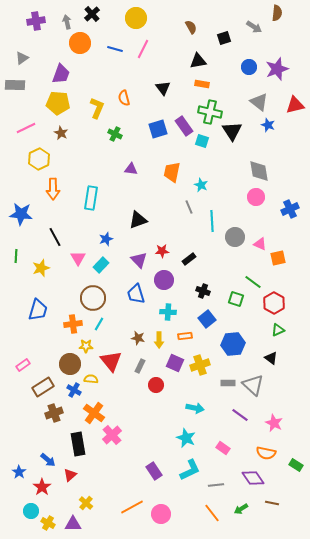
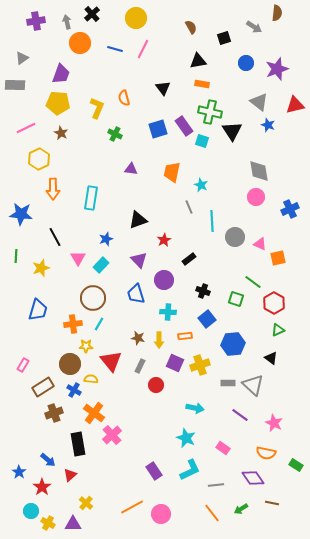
blue circle at (249, 67): moved 3 px left, 4 px up
red star at (162, 251): moved 2 px right, 11 px up; rotated 24 degrees counterclockwise
pink rectangle at (23, 365): rotated 24 degrees counterclockwise
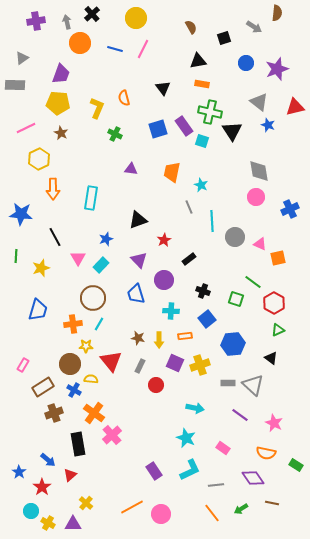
red triangle at (295, 105): moved 2 px down
cyan cross at (168, 312): moved 3 px right, 1 px up
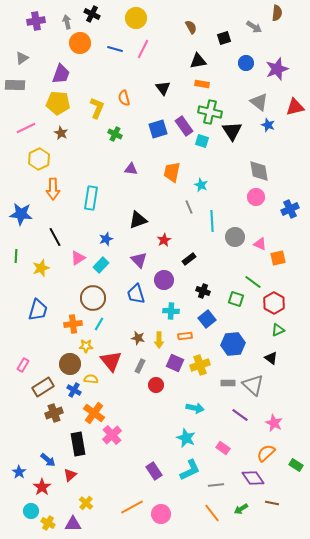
black cross at (92, 14): rotated 21 degrees counterclockwise
pink triangle at (78, 258): rotated 28 degrees clockwise
orange semicircle at (266, 453): rotated 126 degrees clockwise
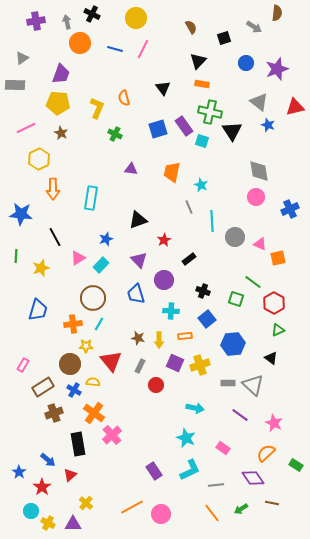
black triangle at (198, 61): rotated 36 degrees counterclockwise
yellow semicircle at (91, 379): moved 2 px right, 3 px down
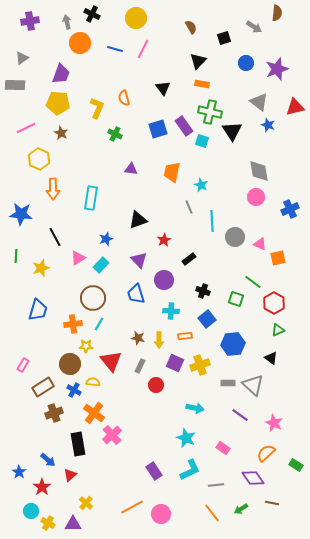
purple cross at (36, 21): moved 6 px left
yellow hexagon at (39, 159): rotated 10 degrees counterclockwise
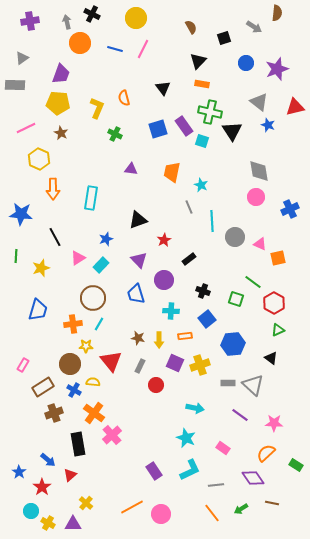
pink star at (274, 423): rotated 24 degrees counterclockwise
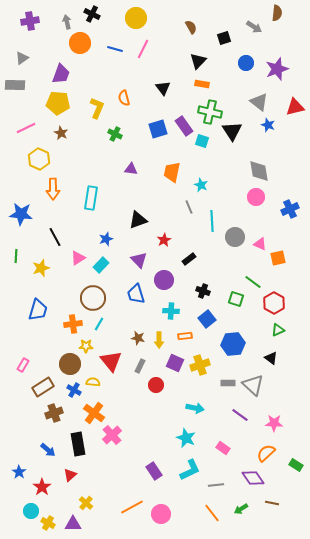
blue arrow at (48, 460): moved 10 px up
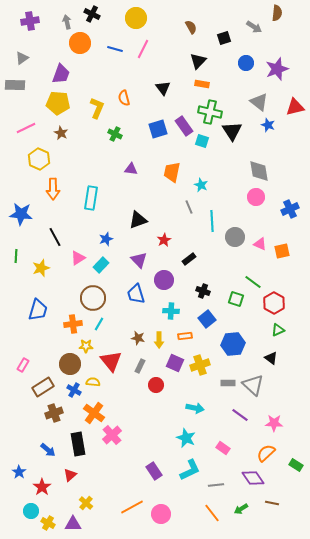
orange square at (278, 258): moved 4 px right, 7 px up
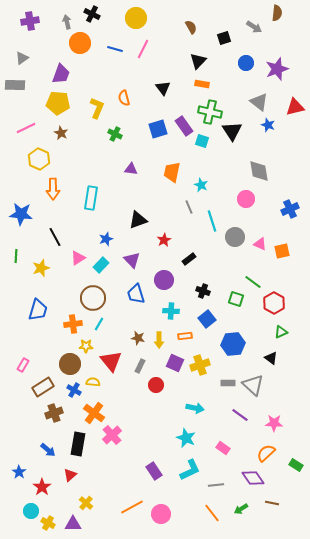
pink circle at (256, 197): moved 10 px left, 2 px down
cyan line at (212, 221): rotated 15 degrees counterclockwise
purple triangle at (139, 260): moved 7 px left
green triangle at (278, 330): moved 3 px right, 2 px down
black rectangle at (78, 444): rotated 20 degrees clockwise
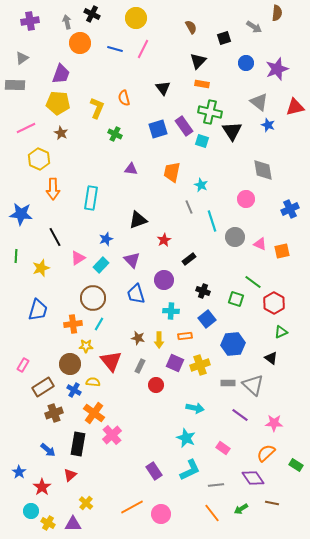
gray diamond at (259, 171): moved 4 px right, 1 px up
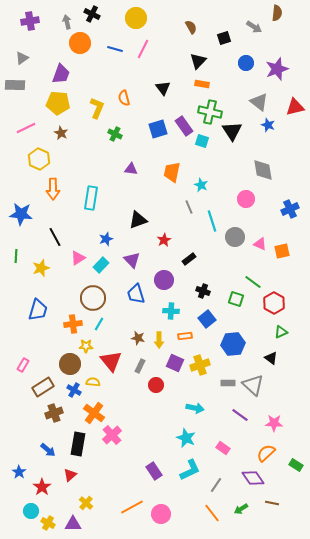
gray line at (216, 485): rotated 49 degrees counterclockwise
